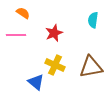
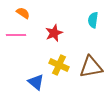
yellow cross: moved 4 px right
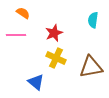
yellow cross: moved 3 px left, 7 px up
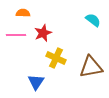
orange semicircle: rotated 32 degrees counterclockwise
cyan semicircle: rotated 119 degrees clockwise
red star: moved 11 px left
blue triangle: rotated 24 degrees clockwise
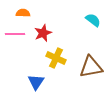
pink line: moved 1 px left, 1 px up
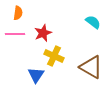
orange semicircle: moved 5 px left; rotated 96 degrees clockwise
cyan semicircle: moved 2 px down
yellow cross: moved 2 px left, 2 px up
brown triangle: rotated 40 degrees clockwise
blue triangle: moved 7 px up
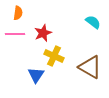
brown triangle: moved 1 px left
